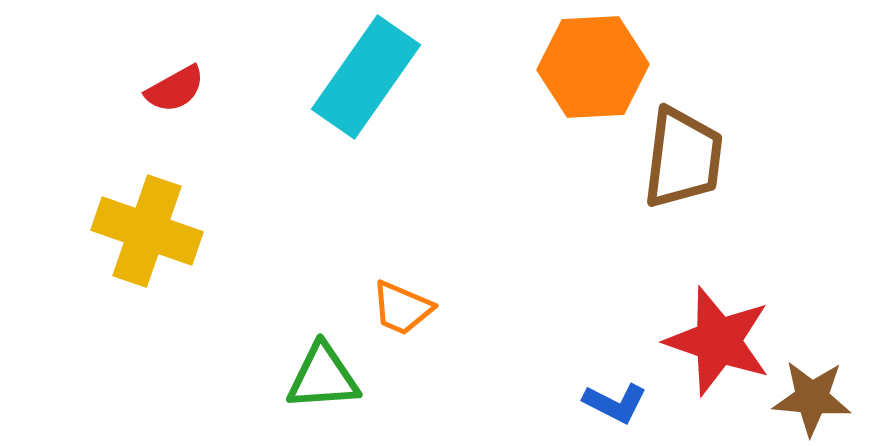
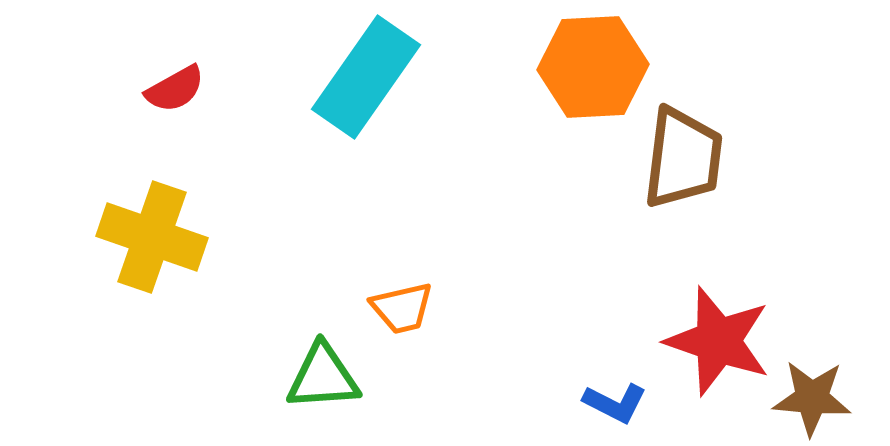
yellow cross: moved 5 px right, 6 px down
orange trapezoid: rotated 36 degrees counterclockwise
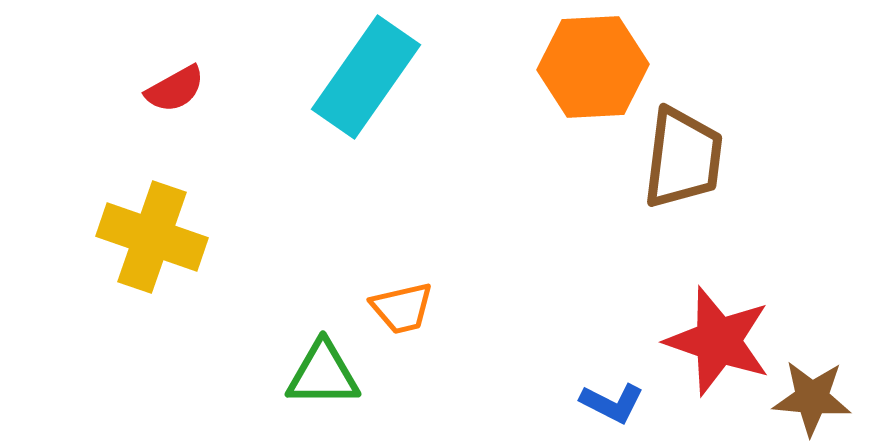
green triangle: moved 3 px up; rotated 4 degrees clockwise
blue L-shape: moved 3 px left
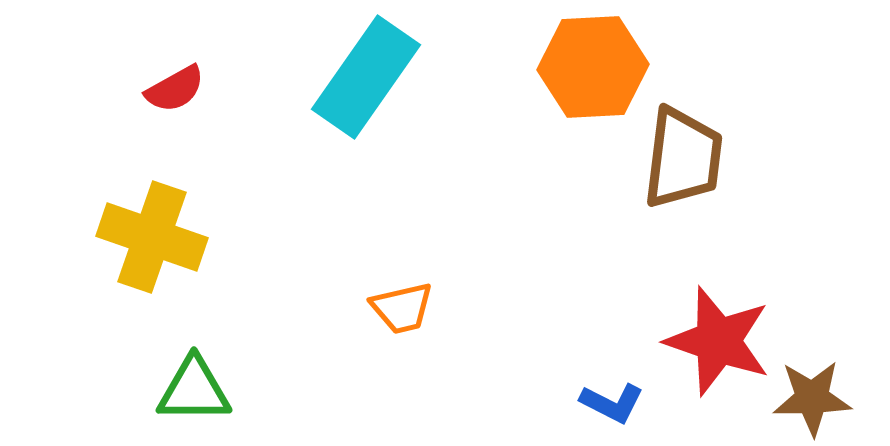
green triangle: moved 129 px left, 16 px down
brown star: rotated 6 degrees counterclockwise
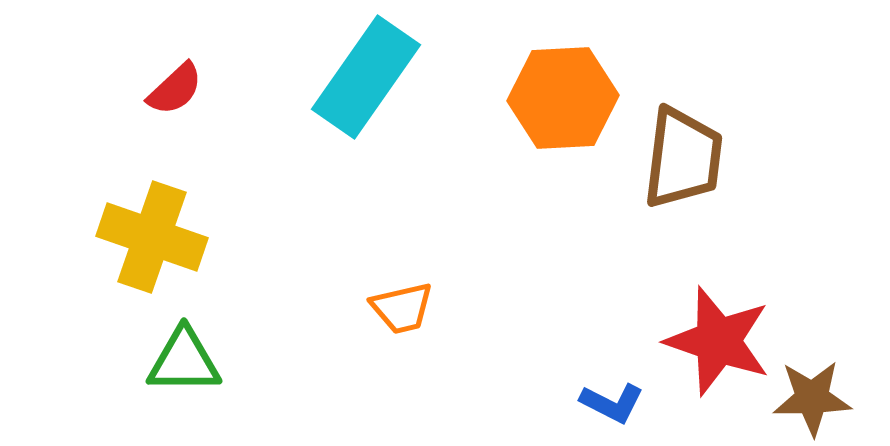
orange hexagon: moved 30 px left, 31 px down
red semicircle: rotated 14 degrees counterclockwise
green triangle: moved 10 px left, 29 px up
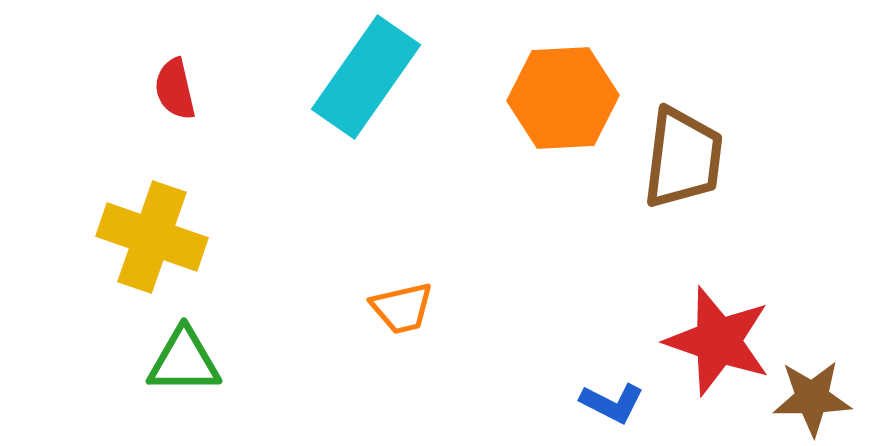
red semicircle: rotated 120 degrees clockwise
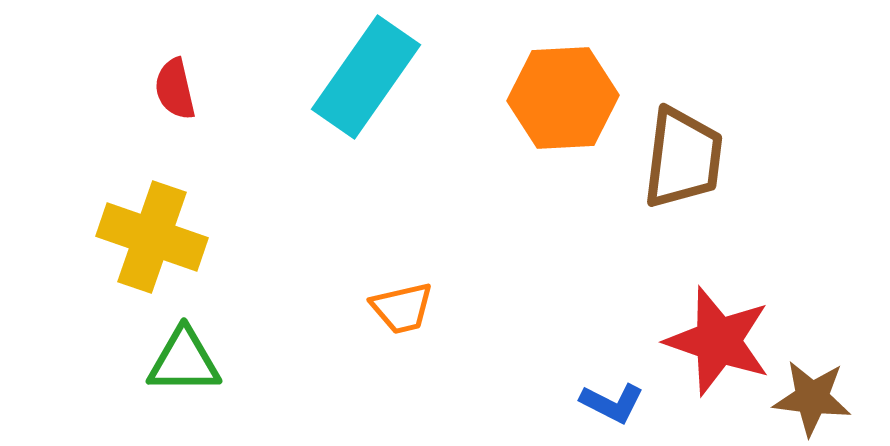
brown star: rotated 8 degrees clockwise
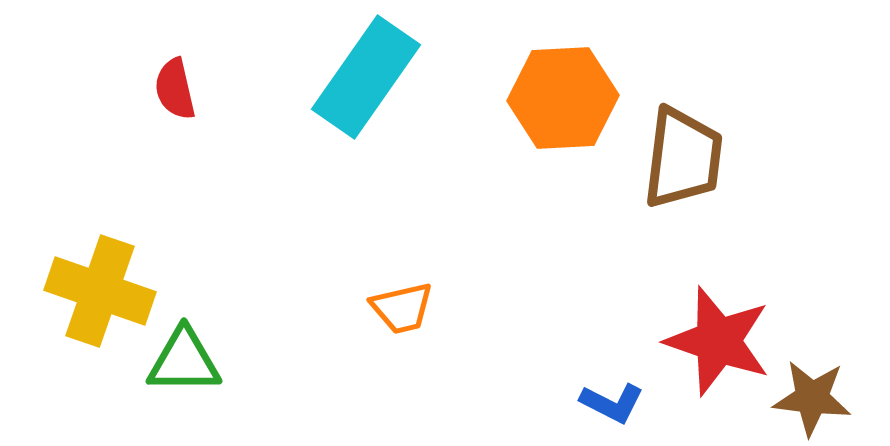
yellow cross: moved 52 px left, 54 px down
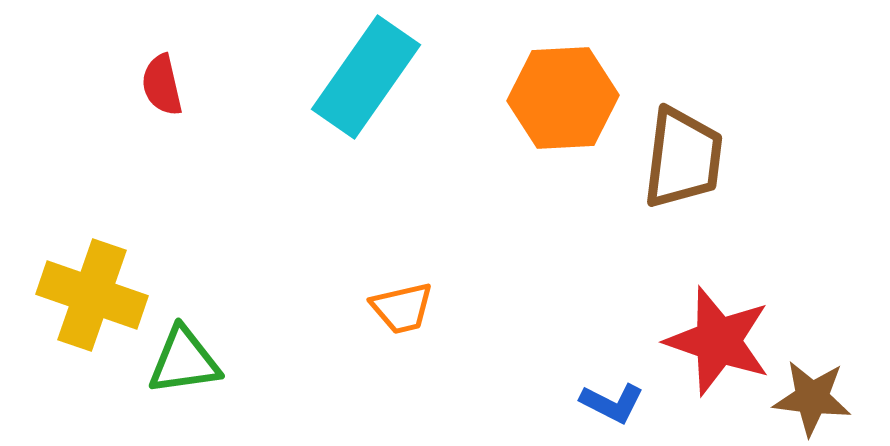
red semicircle: moved 13 px left, 4 px up
yellow cross: moved 8 px left, 4 px down
green triangle: rotated 8 degrees counterclockwise
